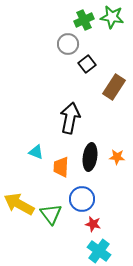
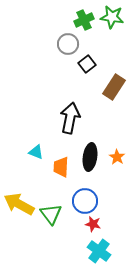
orange star: rotated 28 degrees clockwise
blue circle: moved 3 px right, 2 px down
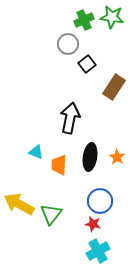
orange trapezoid: moved 2 px left, 2 px up
blue circle: moved 15 px right
green triangle: rotated 15 degrees clockwise
cyan cross: moved 1 px left; rotated 25 degrees clockwise
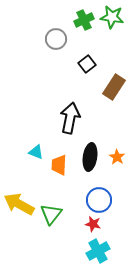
gray circle: moved 12 px left, 5 px up
blue circle: moved 1 px left, 1 px up
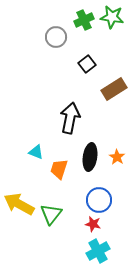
gray circle: moved 2 px up
brown rectangle: moved 2 px down; rotated 25 degrees clockwise
orange trapezoid: moved 4 px down; rotated 15 degrees clockwise
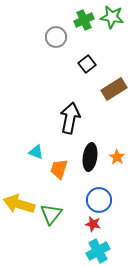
yellow arrow: rotated 12 degrees counterclockwise
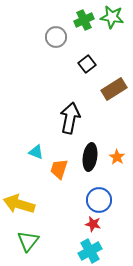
green triangle: moved 23 px left, 27 px down
cyan cross: moved 8 px left
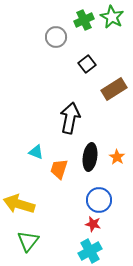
green star: rotated 20 degrees clockwise
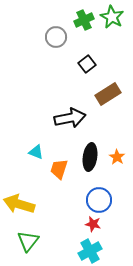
brown rectangle: moved 6 px left, 5 px down
black arrow: rotated 68 degrees clockwise
